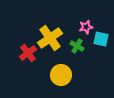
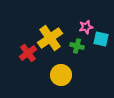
green cross: rotated 16 degrees counterclockwise
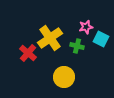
cyan square: rotated 14 degrees clockwise
red cross: rotated 12 degrees counterclockwise
yellow circle: moved 3 px right, 2 px down
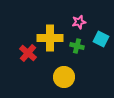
pink star: moved 7 px left, 5 px up
yellow cross: rotated 35 degrees clockwise
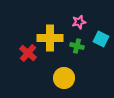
yellow circle: moved 1 px down
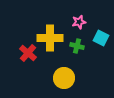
cyan square: moved 1 px up
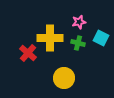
green cross: moved 1 px right, 3 px up
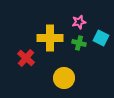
green cross: moved 1 px right
red cross: moved 2 px left, 5 px down
